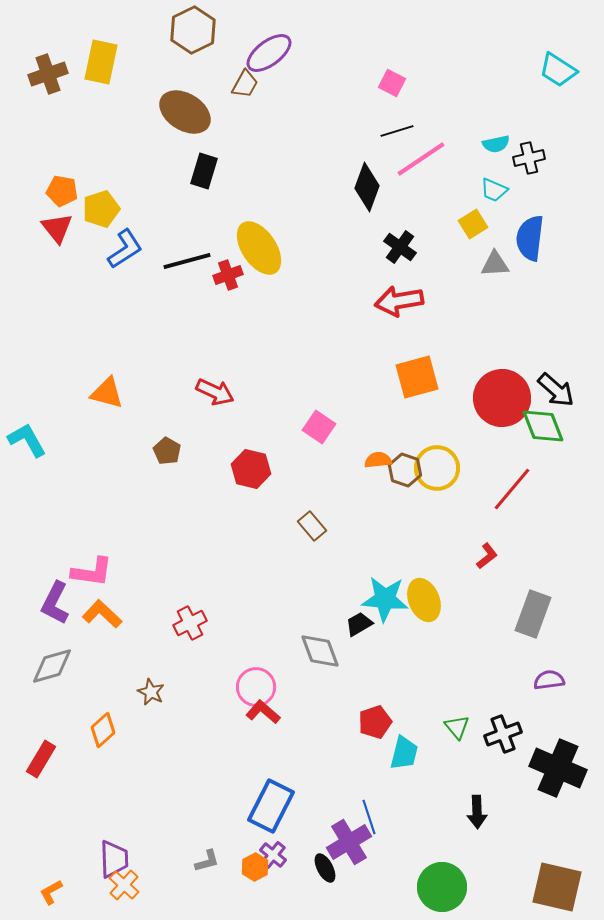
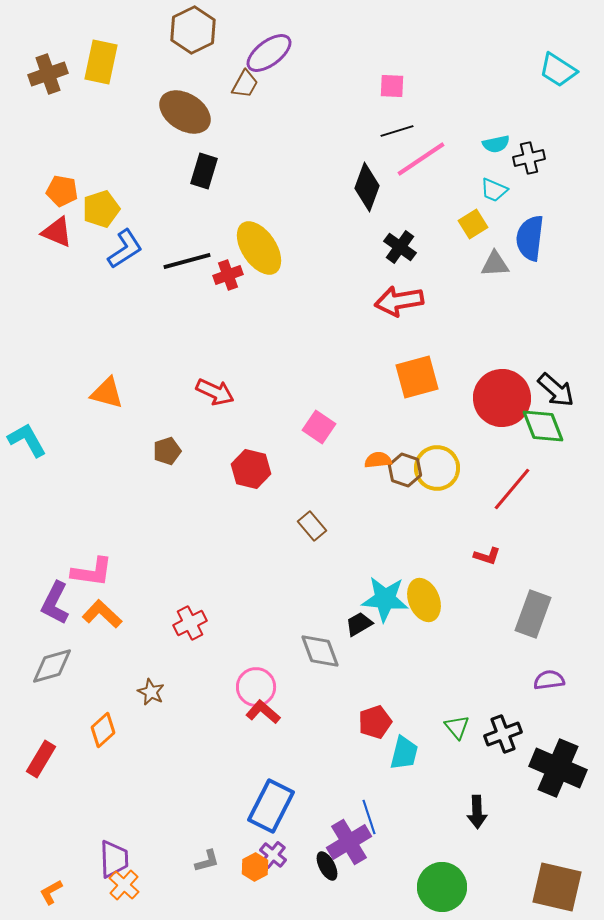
pink square at (392, 83): moved 3 px down; rotated 24 degrees counterclockwise
red triangle at (57, 228): moved 4 px down; rotated 28 degrees counterclockwise
brown pentagon at (167, 451): rotated 24 degrees clockwise
red L-shape at (487, 556): rotated 56 degrees clockwise
black ellipse at (325, 868): moved 2 px right, 2 px up
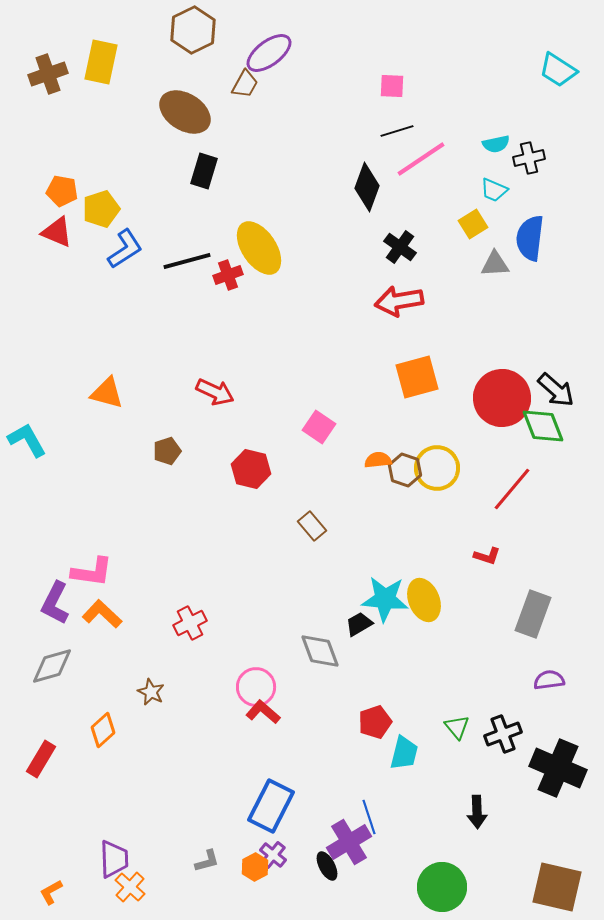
orange cross at (124, 885): moved 6 px right, 2 px down
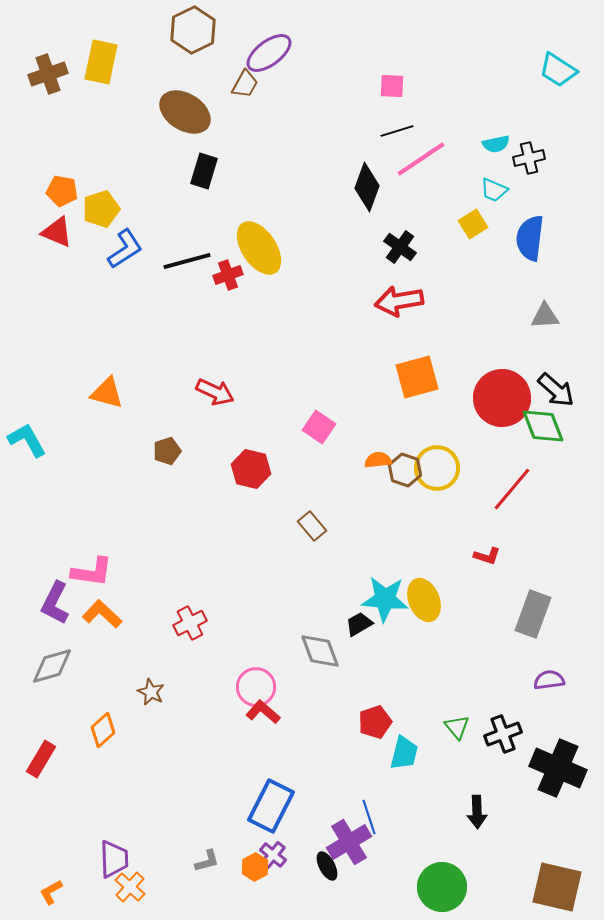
gray triangle at (495, 264): moved 50 px right, 52 px down
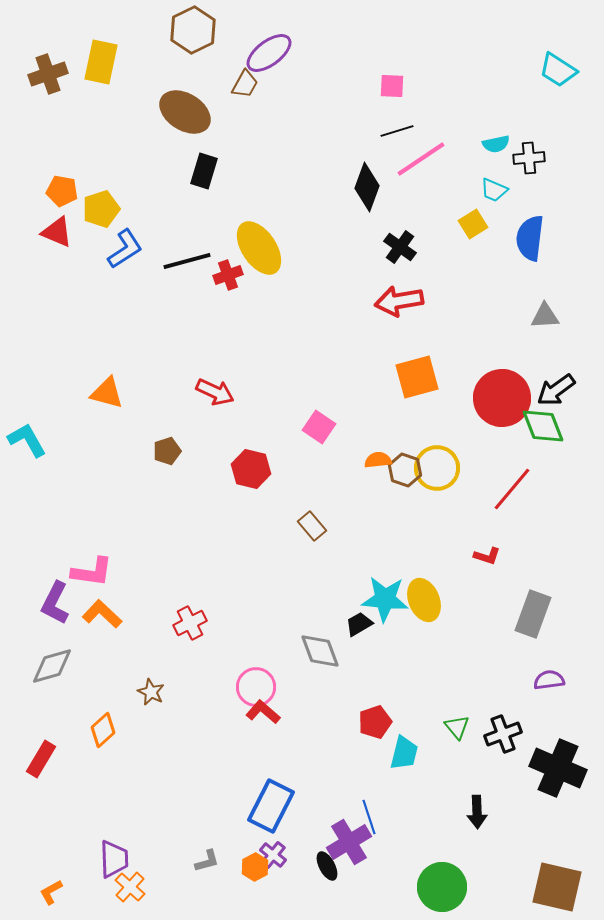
black cross at (529, 158): rotated 8 degrees clockwise
black arrow at (556, 390): rotated 102 degrees clockwise
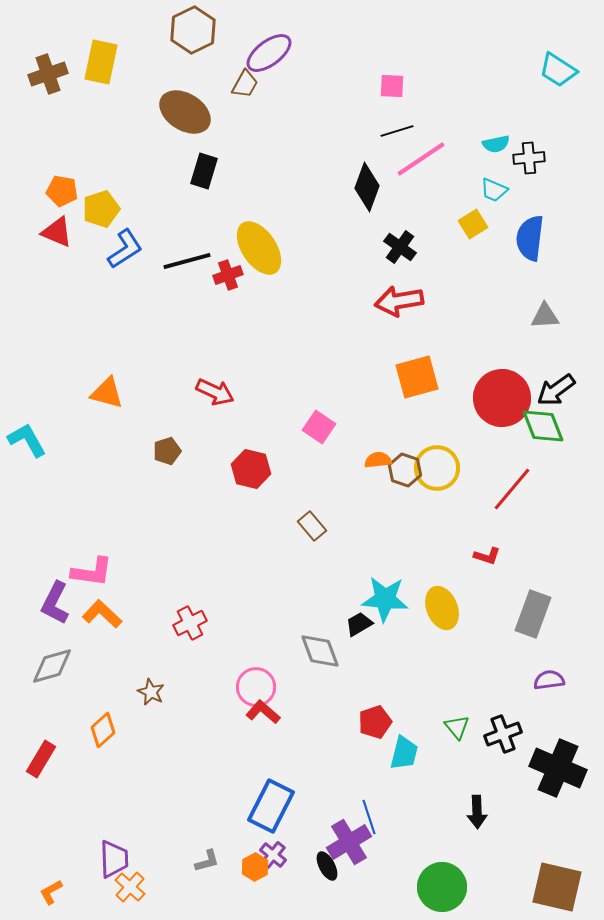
yellow ellipse at (424, 600): moved 18 px right, 8 px down
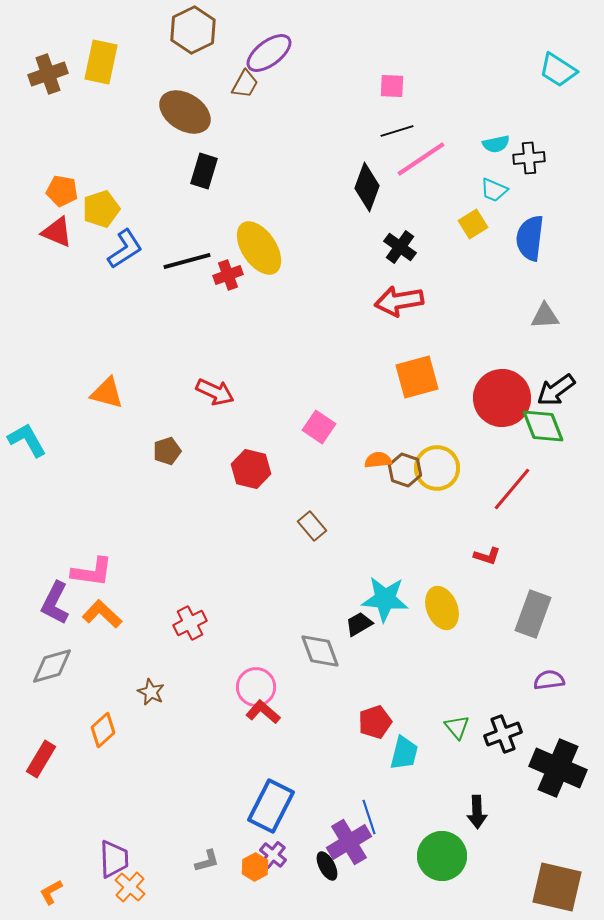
green circle at (442, 887): moved 31 px up
